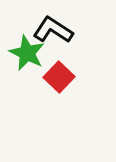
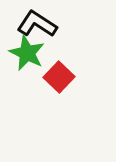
black L-shape: moved 16 px left, 6 px up
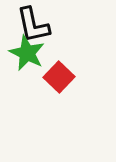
black L-shape: moved 4 px left, 1 px down; rotated 135 degrees counterclockwise
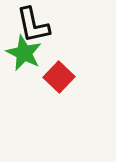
green star: moved 3 px left
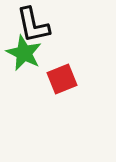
red square: moved 3 px right, 2 px down; rotated 24 degrees clockwise
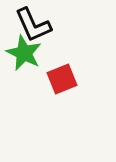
black L-shape: rotated 12 degrees counterclockwise
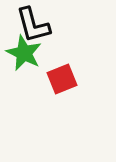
black L-shape: rotated 9 degrees clockwise
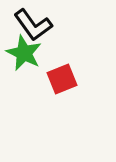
black L-shape: rotated 21 degrees counterclockwise
